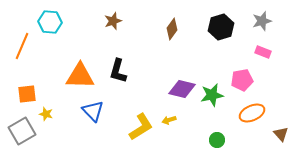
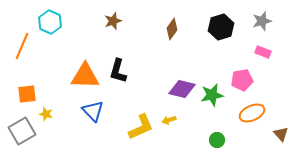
cyan hexagon: rotated 20 degrees clockwise
orange triangle: moved 5 px right
yellow L-shape: rotated 8 degrees clockwise
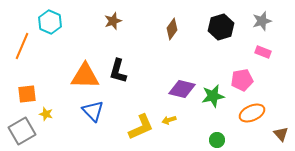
green star: moved 1 px right, 1 px down
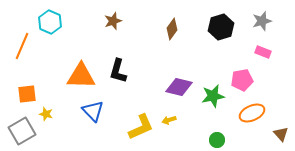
orange triangle: moved 4 px left
purple diamond: moved 3 px left, 2 px up
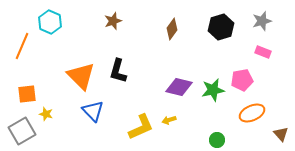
orange triangle: rotated 44 degrees clockwise
green star: moved 6 px up
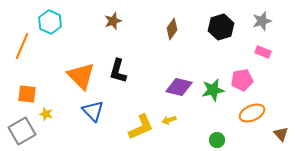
orange square: rotated 12 degrees clockwise
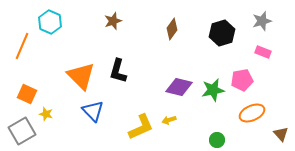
black hexagon: moved 1 px right, 6 px down
orange square: rotated 18 degrees clockwise
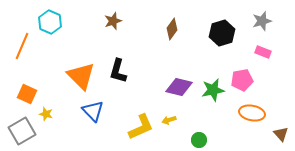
orange ellipse: rotated 35 degrees clockwise
green circle: moved 18 px left
